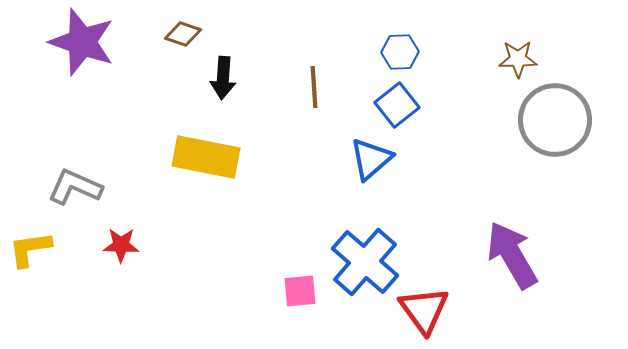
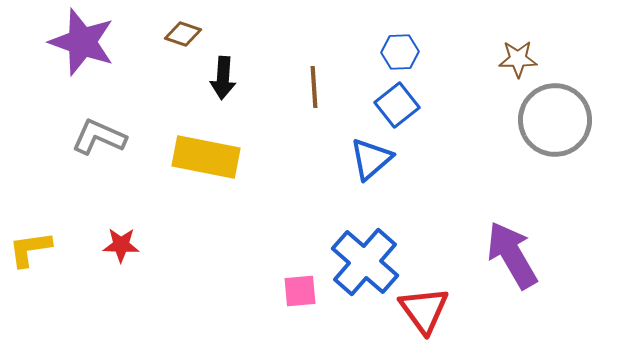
gray L-shape: moved 24 px right, 50 px up
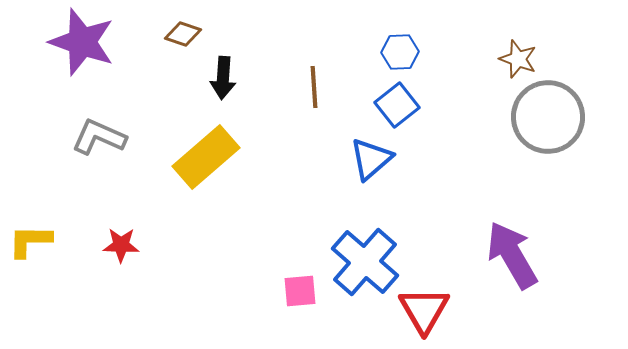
brown star: rotated 21 degrees clockwise
gray circle: moved 7 px left, 3 px up
yellow rectangle: rotated 52 degrees counterclockwise
yellow L-shape: moved 8 px up; rotated 9 degrees clockwise
red triangle: rotated 6 degrees clockwise
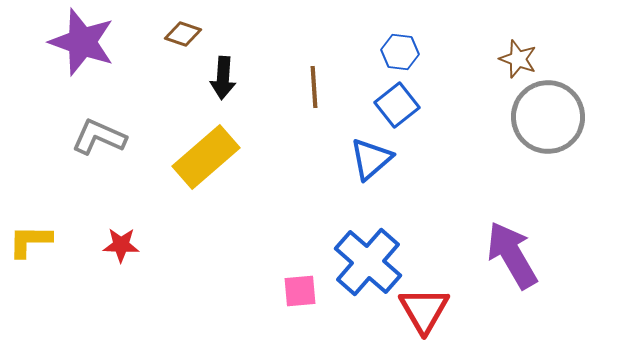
blue hexagon: rotated 9 degrees clockwise
blue cross: moved 3 px right
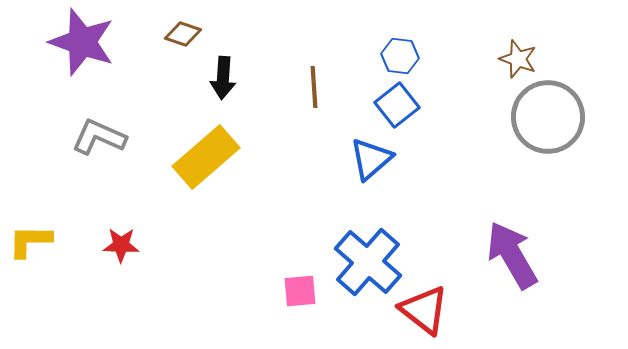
blue hexagon: moved 4 px down
red triangle: rotated 22 degrees counterclockwise
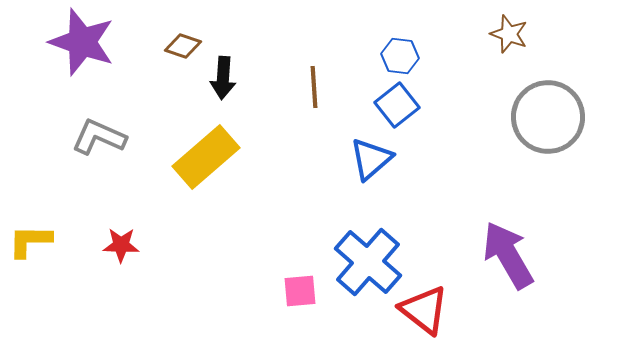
brown diamond: moved 12 px down
brown star: moved 9 px left, 25 px up
purple arrow: moved 4 px left
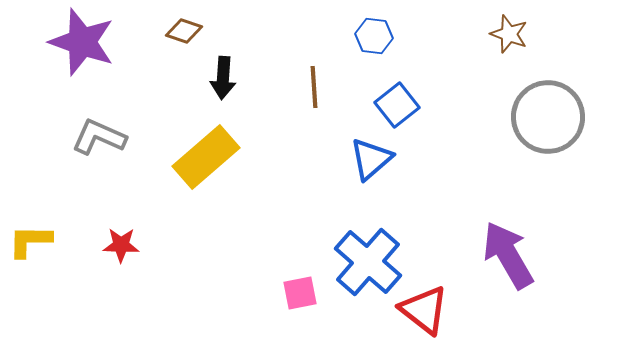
brown diamond: moved 1 px right, 15 px up
blue hexagon: moved 26 px left, 20 px up
pink square: moved 2 px down; rotated 6 degrees counterclockwise
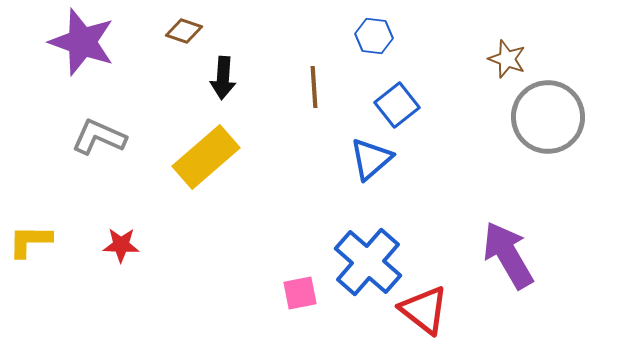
brown star: moved 2 px left, 25 px down
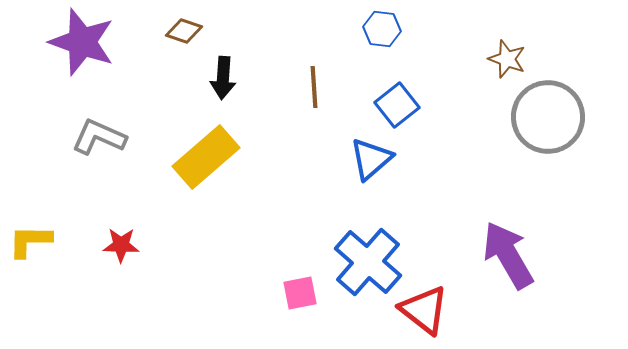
blue hexagon: moved 8 px right, 7 px up
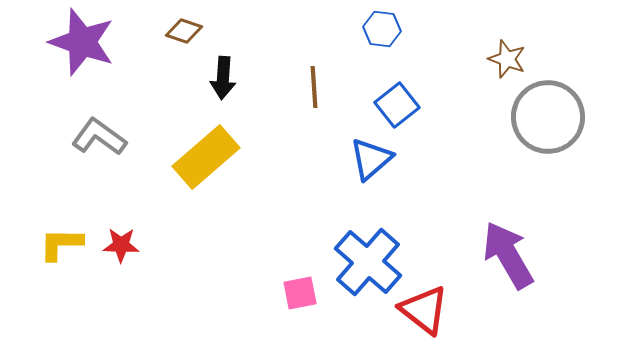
gray L-shape: rotated 12 degrees clockwise
yellow L-shape: moved 31 px right, 3 px down
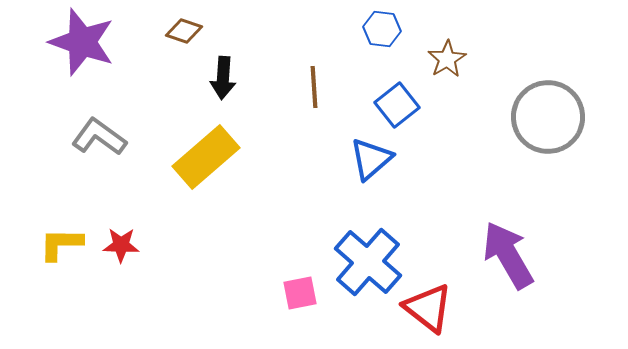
brown star: moved 60 px left; rotated 21 degrees clockwise
red triangle: moved 4 px right, 2 px up
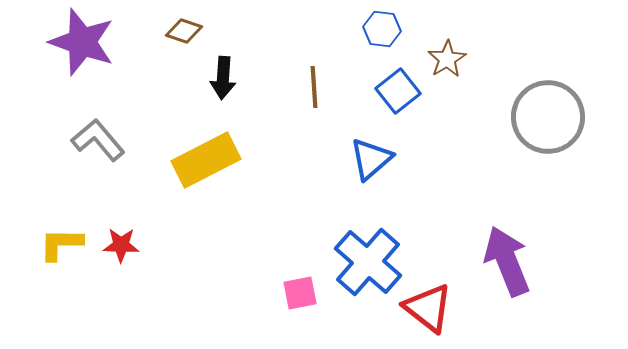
blue square: moved 1 px right, 14 px up
gray L-shape: moved 1 px left, 3 px down; rotated 14 degrees clockwise
yellow rectangle: moved 3 px down; rotated 14 degrees clockwise
purple arrow: moved 1 px left, 6 px down; rotated 8 degrees clockwise
